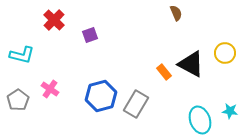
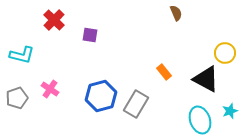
purple square: rotated 28 degrees clockwise
black triangle: moved 15 px right, 15 px down
gray pentagon: moved 1 px left, 2 px up; rotated 15 degrees clockwise
cyan star: rotated 28 degrees counterclockwise
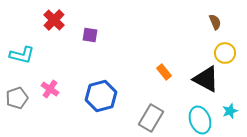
brown semicircle: moved 39 px right, 9 px down
gray rectangle: moved 15 px right, 14 px down
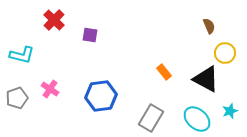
brown semicircle: moved 6 px left, 4 px down
blue hexagon: rotated 8 degrees clockwise
cyan ellipse: moved 3 px left, 1 px up; rotated 28 degrees counterclockwise
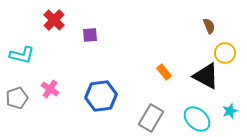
purple square: rotated 14 degrees counterclockwise
black triangle: moved 3 px up
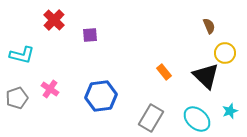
black triangle: rotated 16 degrees clockwise
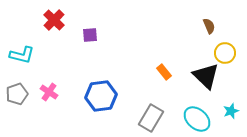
pink cross: moved 1 px left, 3 px down
gray pentagon: moved 4 px up
cyan star: moved 1 px right
